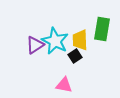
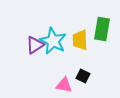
cyan star: moved 2 px left
black square: moved 8 px right, 20 px down; rotated 32 degrees counterclockwise
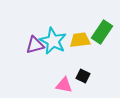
green rectangle: moved 3 px down; rotated 25 degrees clockwise
yellow trapezoid: rotated 85 degrees clockwise
purple triangle: rotated 18 degrees clockwise
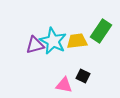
green rectangle: moved 1 px left, 1 px up
yellow trapezoid: moved 3 px left, 1 px down
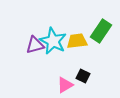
pink triangle: moved 1 px right; rotated 42 degrees counterclockwise
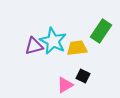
yellow trapezoid: moved 7 px down
purple triangle: moved 1 px left, 1 px down
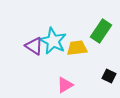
purple triangle: rotated 48 degrees clockwise
black square: moved 26 px right
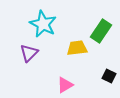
cyan star: moved 10 px left, 17 px up
purple triangle: moved 5 px left, 7 px down; rotated 42 degrees clockwise
